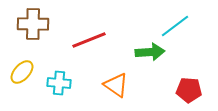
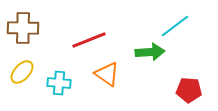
brown cross: moved 10 px left, 4 px down
orange triangle: moved 9 px left, 11 px up
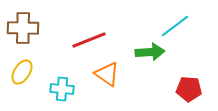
yellow ellipse: rotated 10 degrees counterclockwise
cyan cross: moved 3 px right, 6 px down
red pentagon: moved 1 px up
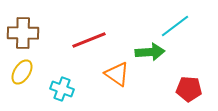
brown cross: moved 5 px down
orange triangle: moved 10 px right
cyan cross: rotated 15 degrees clockwise
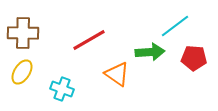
red line: rotated 8 degrees counterclockwise
red pentagon: moved 5 px right, 31 px up
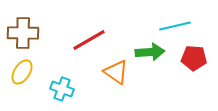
cyan line: rotated 24 degrees clockwise
orange triangle: moved 1 px left, 2 px up
